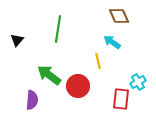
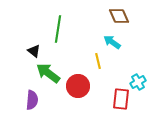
black triangle: moved 17 px right, 11 px down; rotated 32 degrees counterclockwise
green arrow: moved 1 px left, 2 px up
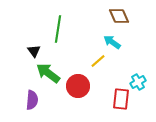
black triangle: rotated 16 degrees clockwise
yellow line: rotated 63 degrees clockwise
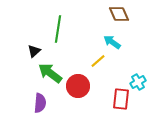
brown diamond: moved 2 px up
black triangle: rotated 24 degrees clockwise
green arrow: moved 2 px right
purple semicircle: moved 8 px right, 3 px down
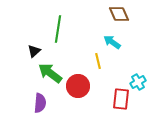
yellow line: rotated 63 degrees counterclockwise
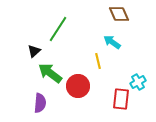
green line: rotated 24 degrees clockwise
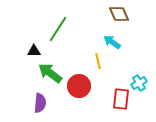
black triangle: rotated 40 degrees clockwise
cyan cross: moved 1 px right, 1 px down
red circle: moved 1 px right
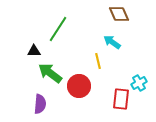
purple semicircle: moved 1 px down
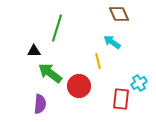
green line: moved 1 px left, 1 px up; rotated 16 degrees counterclockwise
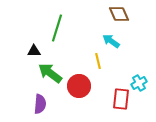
cyan arrow: moved 1 px left, 1 px up
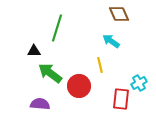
yellow line: moved 2 px right, 4 px down
purple semicircle: rotated 90 degrees counterclockwise
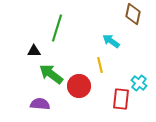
brown diamond: moved 14 px right; rotated 35 degrees clockwise
green arrow: moved 1 px right, 1 px down
cyan cross: rotated 21 degrees counterclockwise
